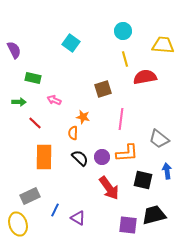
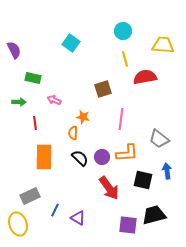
red line: rotated 40 degrees clockwise
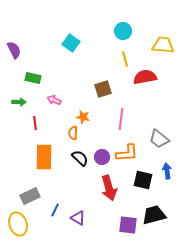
red arrow: rotated 20 degrees clockwise
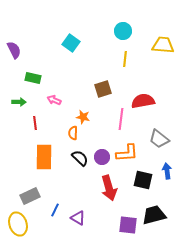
yellow line: rotated 21 degrees clockwise
red semicircle: moved 2 px left, 24 px down
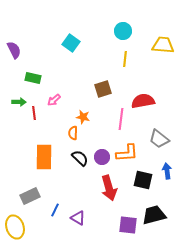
pink arrow: rotated 64 degrees counterclockwise
red line: moved 1 px left, 10 px up
yellow ellipse: moved 3 px left, 3 px down
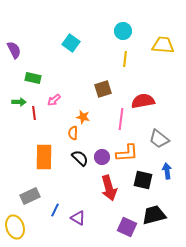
purple square: moved 1 px left, 2 px down; rotated 18 degrees clockwise
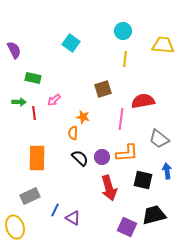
orange rectangle: moved 7 px left, 1 px down
purple triangle: moved 5 px left
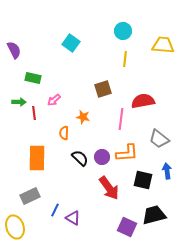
orange semicircle: moved 9 px left
red arrow: rotated 20 degrees counterclockwise
